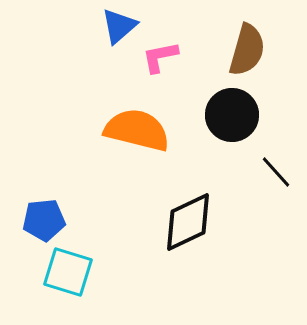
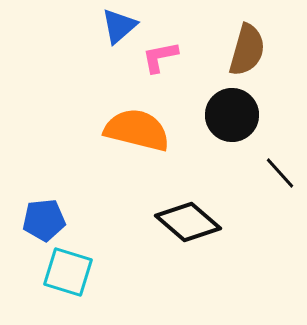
black line: moved 4 px right, 1 px down
black diamond: rotated 66 degrees clockwise
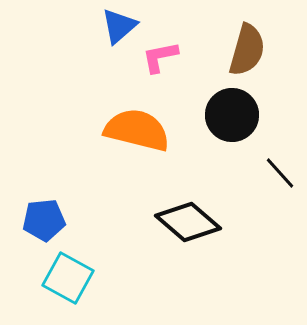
cyan square: moved 6 px down; rotated 12 degrees clockwise
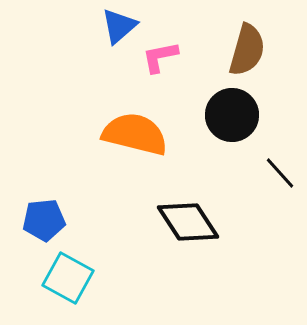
orange semicircle: moved 2 px left, 4 px down
black diamond: rotated 16 degrees clockwise
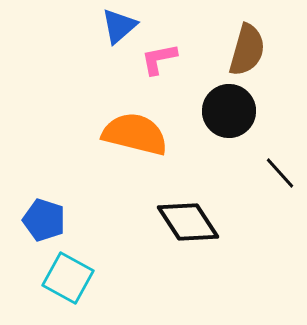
pink L-shape: moved 1 px left, 2 px down
black circle: moved 3 px left, 4 px up
blue pentagon: rotated 24 degrees clockwise
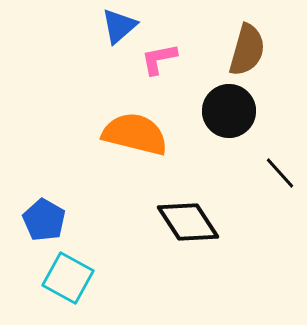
blue pentagon: rotated 12 degrees clockwise
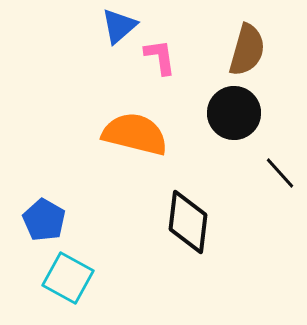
pink L-shape: moved 1 px right, 2 px up; rotated 93 degrees clockwise
black circle: moved 5 px right, 2 px down
black diamond: rotated 40 degrees clockwise
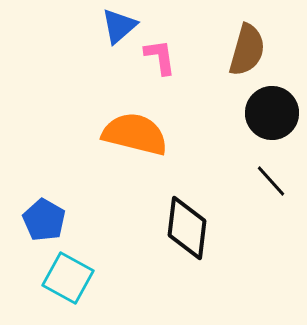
black circle: moved 38 px right
black line: moved 9 px left, 8 px down
black diamond: moved 1 px left, 6 px down
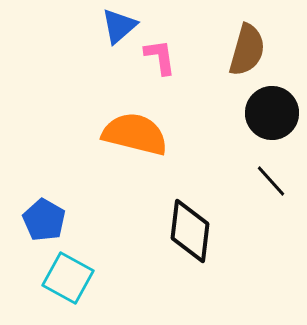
black diamond: moved 3 px right, 3 px down
